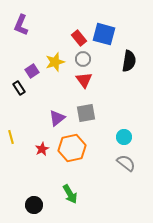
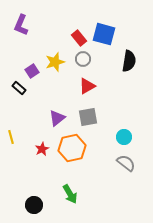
red triangle: moved 3 px right, 6 px down; rotated 36 degrees clockwise
black rectangle: rotated 16 degrees counterclockwise
gray square: moved 2 px right, 4 px down
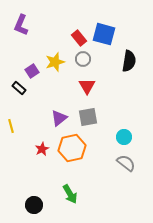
red triangle: rotated 30 degrees counterclockwise
purple triangle: moved 2 px right
yellow line: moved 11 px up
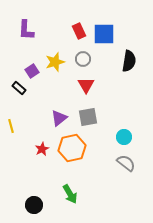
purple L-shape: moved 5 px right, 5 px down; rotated 20 degrees counterclockwise
blue square: rotated 15 degrees counterclockwise
red rectangle: moved 7 px up; rotated 14 degrees clockwise
red triangle: moved 1 px left, 1 px up
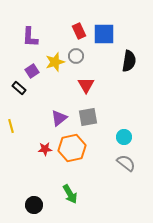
purple L-shape: moved 4 px right, 7 px down
gray circle: moved 7 px left, 3 px up
red star: moved 3 px right; rotated 24 degrees clockwise
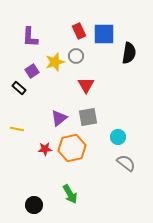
black semicircle: moved 8 px up
yellow line: moved 6 px right, 3 px down; rotated 64 degrees counterclockwise
cyan circle: moved 6 px left
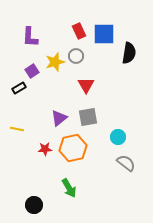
black rectangle: rotated 72 degrees counterclockwise
orange hexagon: moved 1 px right
green arrow: moved 1 px left, 6 px up
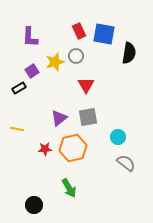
blue square: rotated 10 degrees clockwise
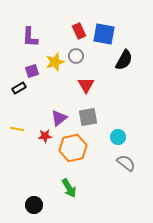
black semicircle: moved 5 px left, 7 px down; rotated 20 degrees clockwise
purple square: rotated 16 degrees clockwise
red star: moved 13 px up
